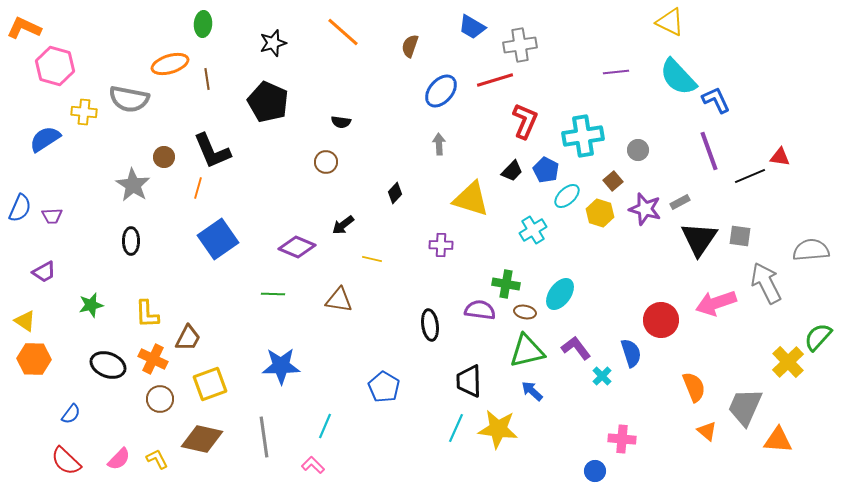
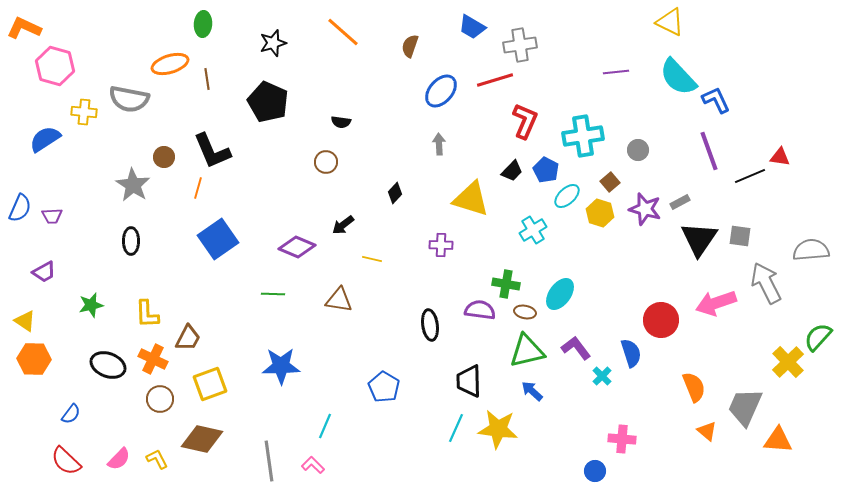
brown square at (613, 181): moved 3 px left, 1 px down
gray line at (264, 437): moved 5 px right, 24 px down
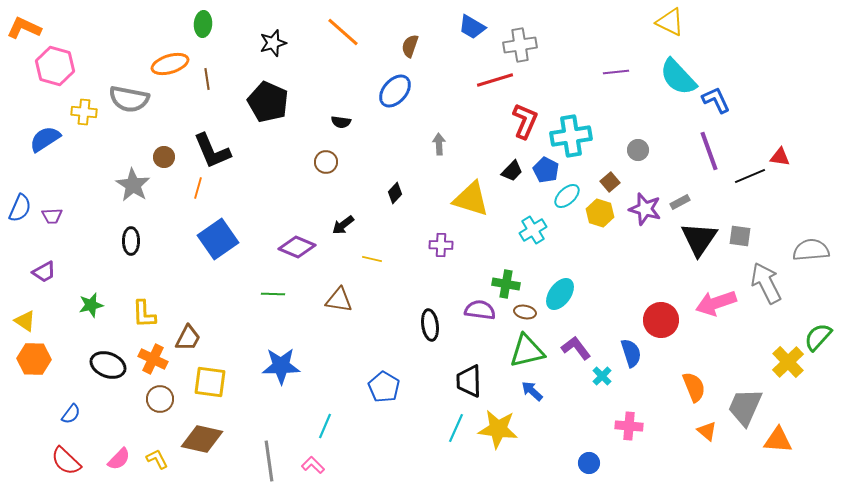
blue ellipse at (441, 91): moved 46 px left
cyan cross at (583, 136): moved 12 px left
yellow L-shape at (147, 314): moved 3 px left
yellow square at (210, 384): moved 2 px up; rotated 28 degrees clockwise
pink cross at (622, 439): moved 7 px right, 13 px up
blue circle at (595, 471): moved 6 px left, 8 px up
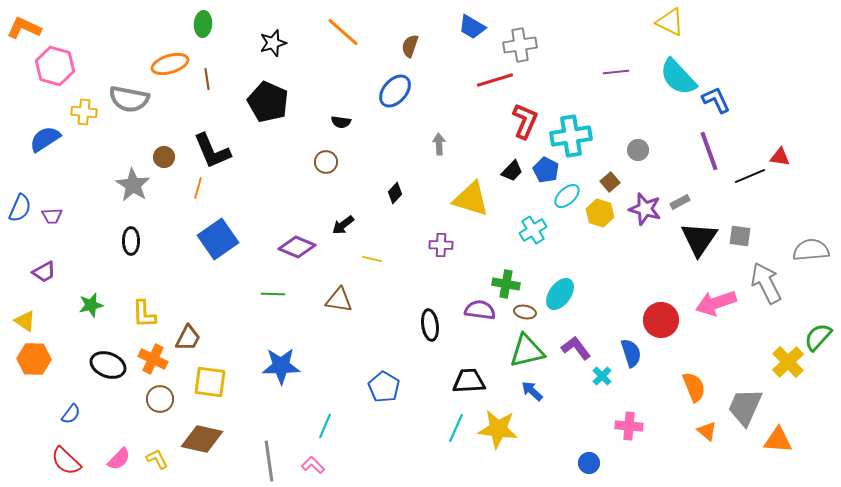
black trapezoid at (469, 381): rotated 88 degrees clockwise
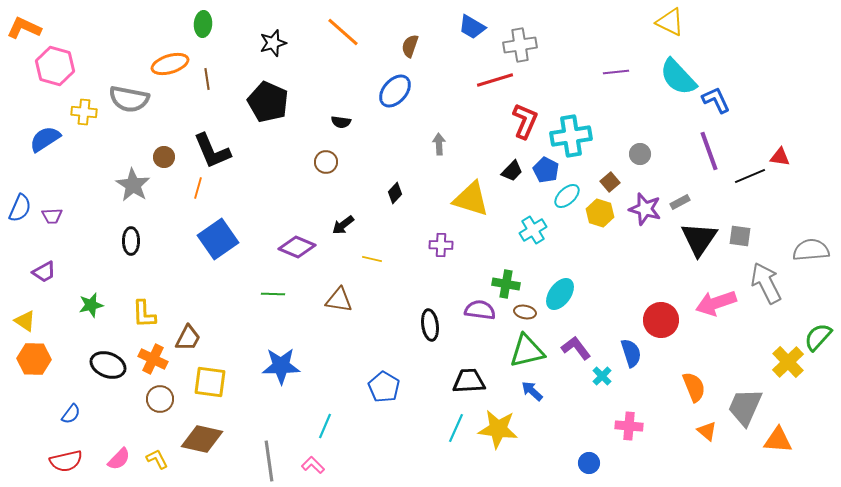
gray circle at (638, 150): moved 2 px right, 4 px down
red semicircle at (66, 461): rotated 56 degrees counterclockwise
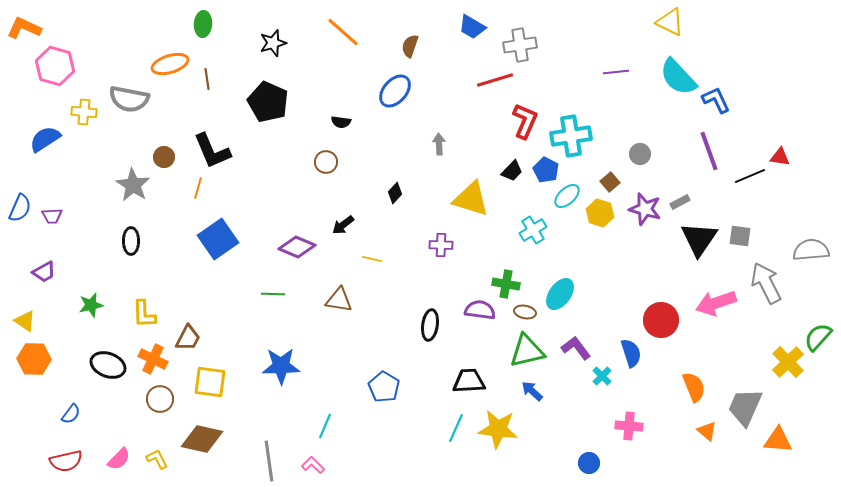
black ellipse at (430, 325): rotated 16 degrees clockwise
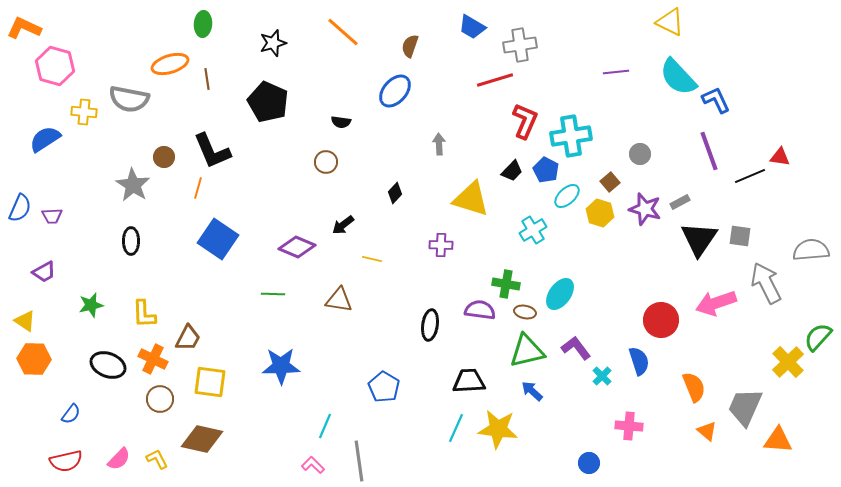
blue square at (218, 239): rotated 21 degrees counterclockwise
blue semicircle at (631, 353): moved 8 px right, 8 px down
gray line at (269, 461): moved 90 px right
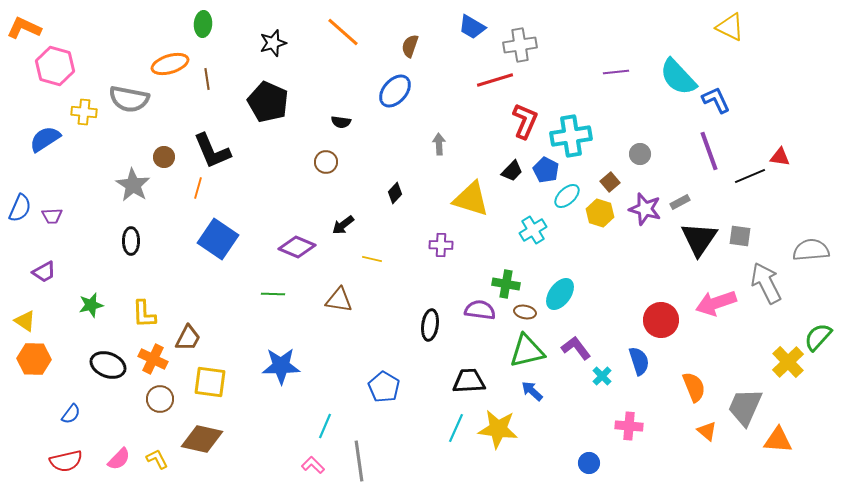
yellow triangle at (670, 22): moved 60 px right, 5 px down
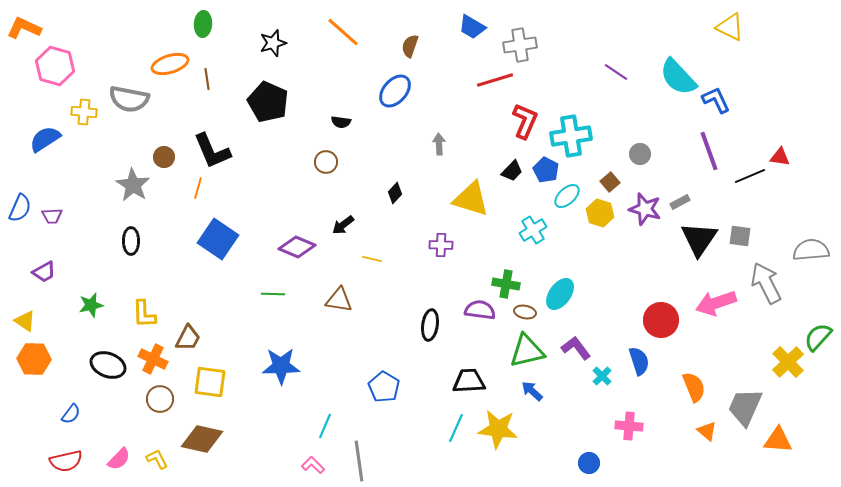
purple line at (616, 72): rotated 40 degrees clockwise
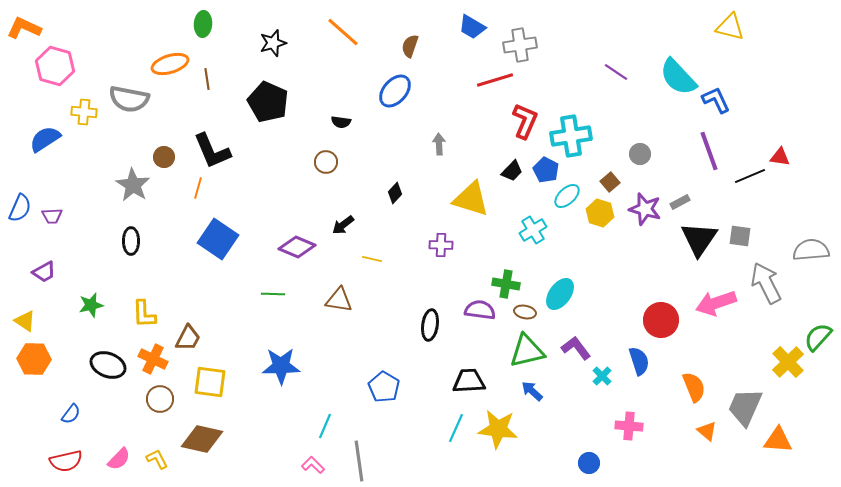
yellow triangle at (730, 27): rotated 12 degrees counterclockwise
